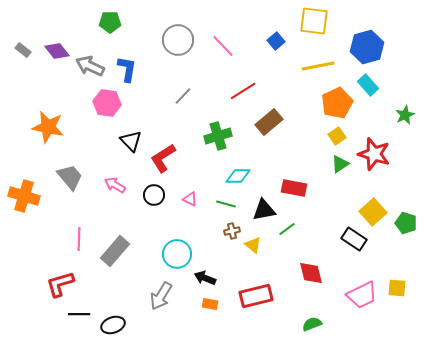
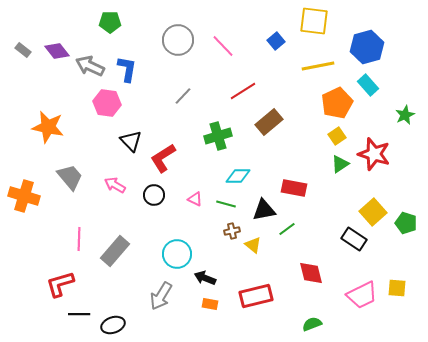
pink triangle at (190, 199): moved 5 px right
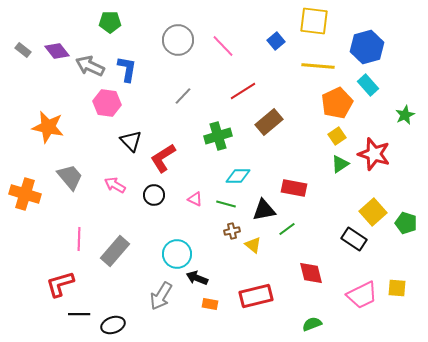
yellow line at (318, 66): rotated 16 degrees clockwise
orange cross at (24, 196): moved 1 px right, 2 px up
black arrow at (205, 278): moved 8 px left
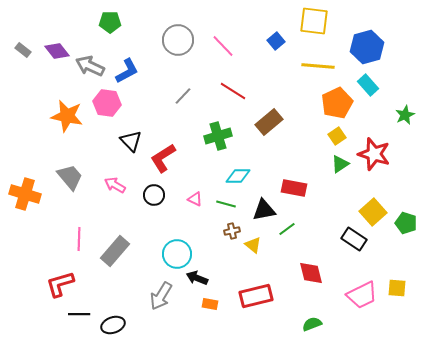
blue L-shape at (127, 69): moved 2 px down; rotated 52 degrees clockwise
red line at (243, 91): moved 10 px left; rotated 64 degrees clockwise
orange star at (48, 127): moved 19 px right, 11 px up
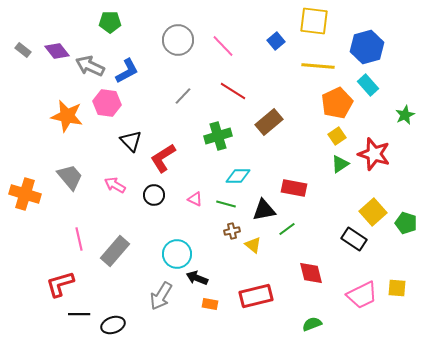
pink line at (79, 239): rotated 15 degrees counterclockwise
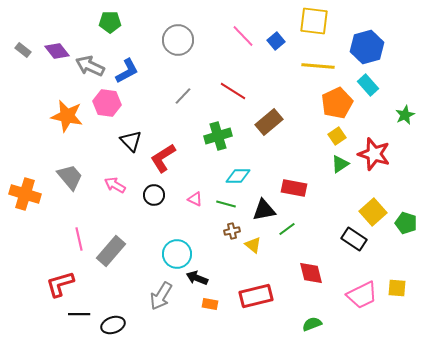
pink line at (223, 46): moved 20 px right, 10 px up
gray rectangle at (115, 251): moved 4 px left
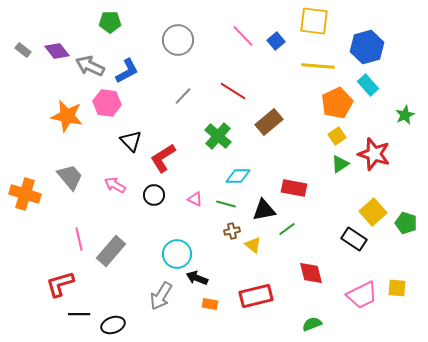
green cross at (218, 136): rotated 32 degrees counterclockwise
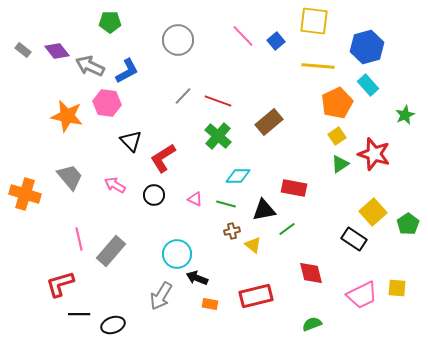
red line at (233, 91): moved 15 px left, 10 px down; rotated 12 degrees counterclockwise
green pentagon at (406, 223): moved 2 px right, 1 px down; rotated 20 degrees clockwise
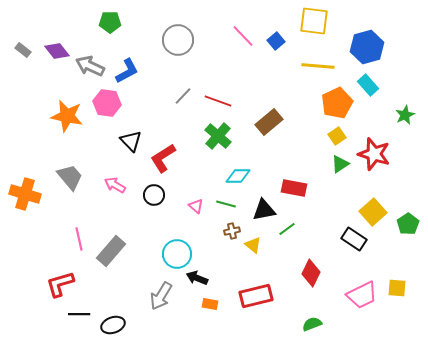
pink triangle at (195, 199): moved 1 px right, 7 px down; rotated 14 degrees clockwise
red diamond at (311, 273): rotated 40 degrees clockwise
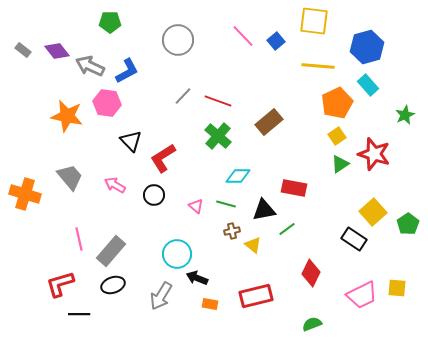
black ellipse at (113, 325): moved 40 px up
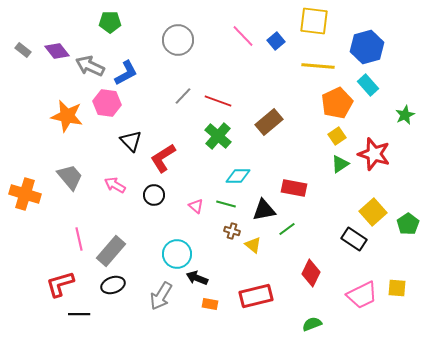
blue L-shape at (127, 71): moved 1 px left, 2 px down
brown cross at (232, 231): rotated 28 degrees clockwise
